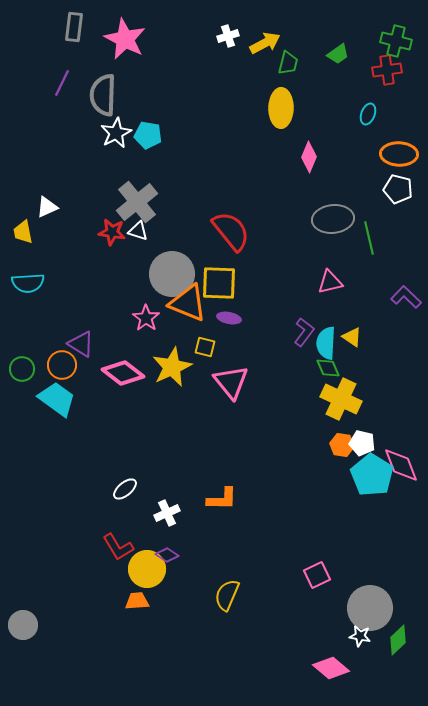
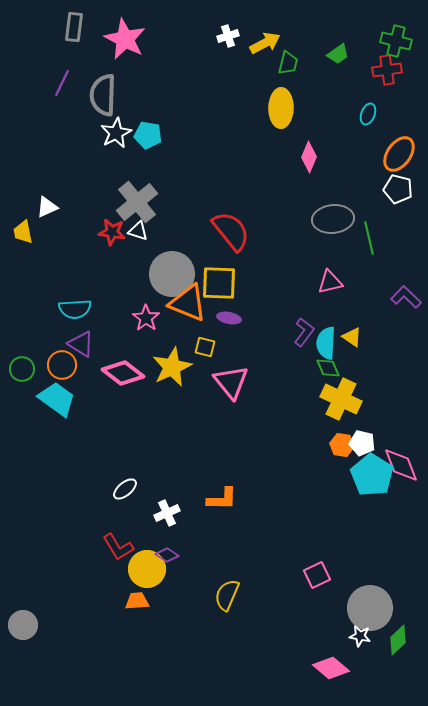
orange ellipse at (399, 154): rotated 57 degrees counterclockwise
cyan semicircle at (28, 283): moved 47 px right, 26 px down
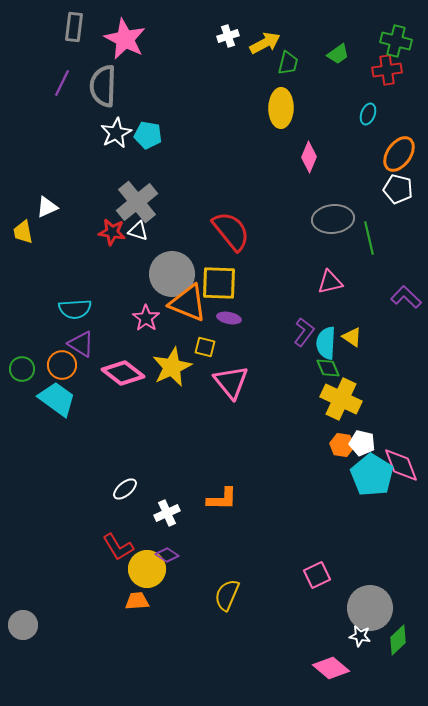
gray semicircle at (103, 95): moved 9 px up
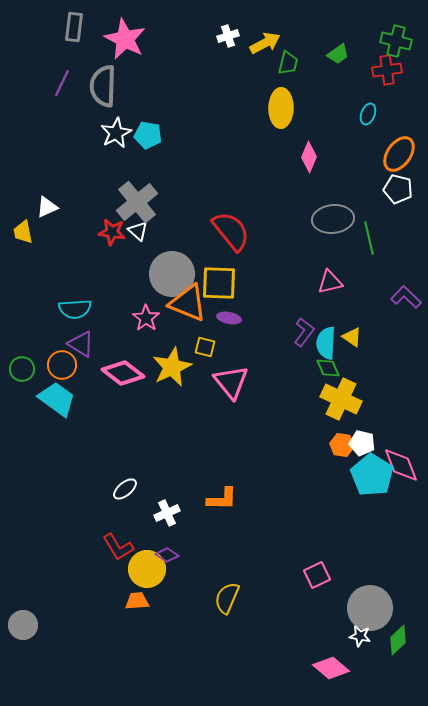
white triangle at (138, 231): rotated 25 degrees clockwise
yellow semicircle at (227, 595): moved 3 px down
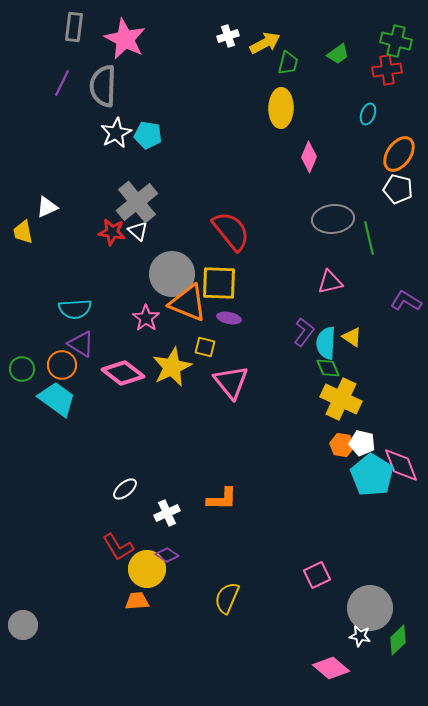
purple L-shape at (406, 297): moved 4 px down; rotated 12 degrees counterclockwise
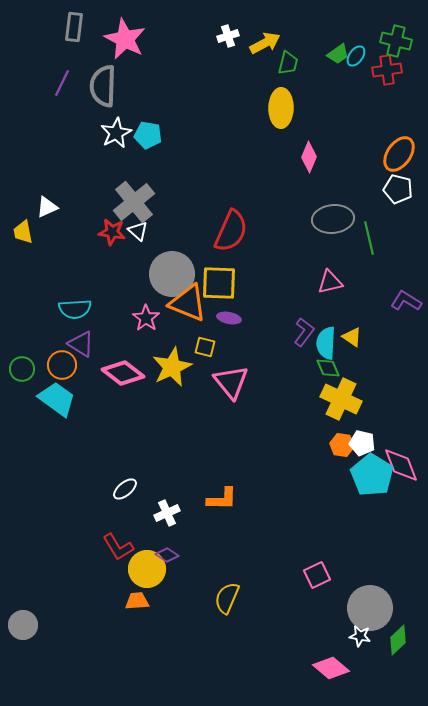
cyan ellipse at (368, 114): moved 12 px left, 58 px up; rotated 15 degrees clockwise
gray cross at (137, 202): moved 3 px left
red semicircle at (231, 231): rotated 63 degrees clockwise
